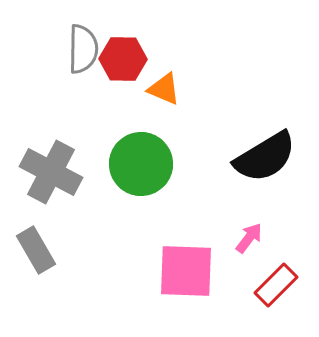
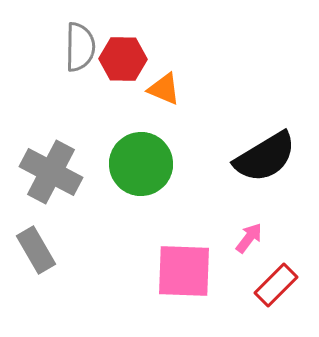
gray semicircle: moved 3 px left, 2 px up
pink square: moved 2 px left
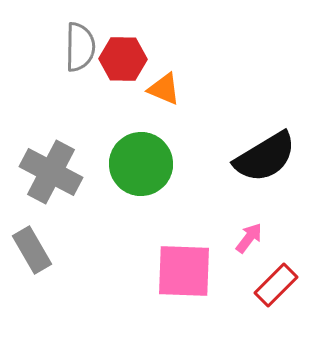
gray rectangle: moved 4 px left
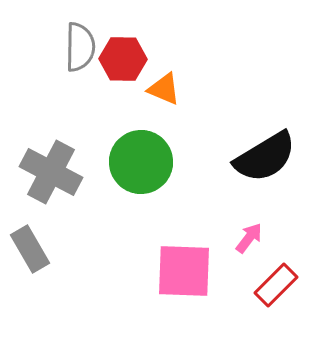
green circle: moved 2 px up
gray rectangle: moved 2 px left, 1 px up
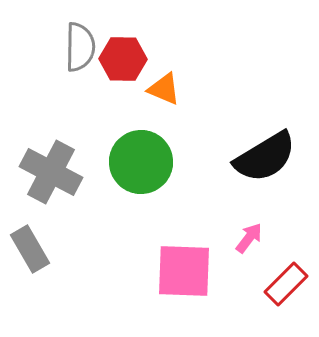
red rectangle: moved 10 px right, 1 px up
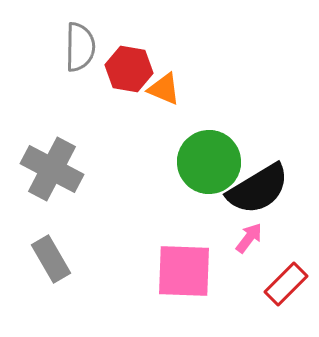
red hexagon: moved 6 px right, 10 px down; rotated 9 degrees clockwise
black semicircle: moved 7 px left, 32 px down
green circle: moved 68 px right
gray cross: moved 1 px right, 3 px up
gray rectangle: moved 21 px right, 10 px down
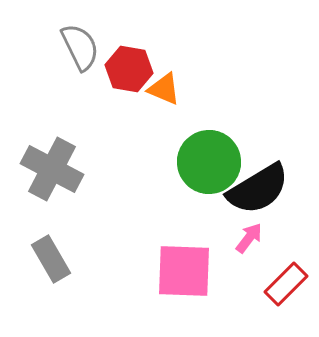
gray semicircle: rotated 27 degrees counterclockwise
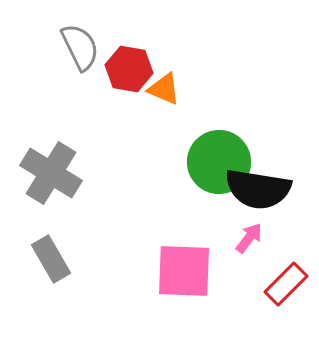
green circle: moved 10 px right
gray cross: moved 1 px left, 4 px down; rotated 4 degrees clockwise
black semicircle: rotated 40 degrees clockwise
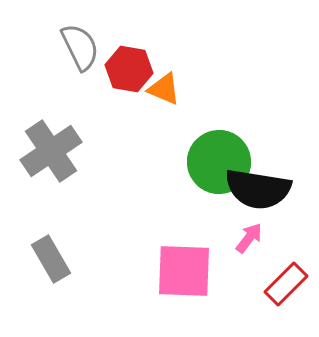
gray cross: moved 22 px up; rotated 24 degrees clockwise
